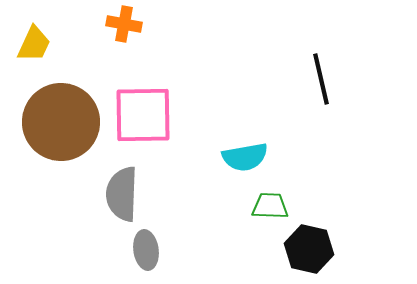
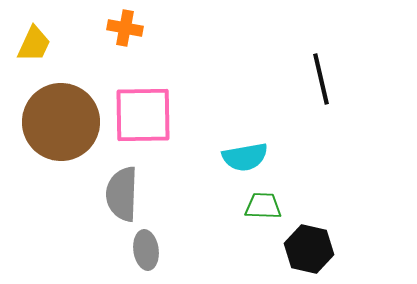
orange cross: moved 1 px right, 4 px down
green trapezoid: moved 7 px left
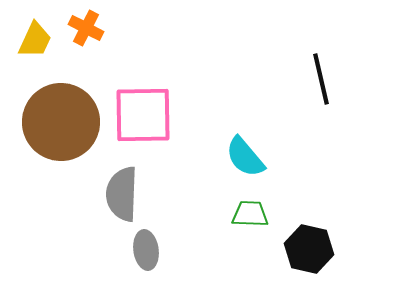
orange cross: moved 39 px left; rotated 16 degrees clockwise
yellow trapezoid: moved 1 px right, 4 px up
cyan semicircle: rotated 60 degrees clockwise
green trapezoid: moved 13 px left, 8 px down
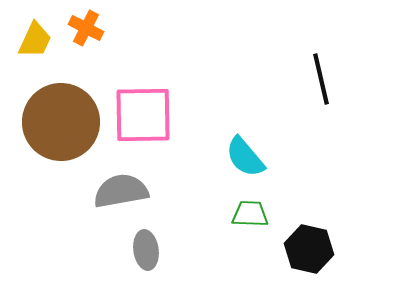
gray semicircle: moved 1 px left, 3 px up; rotated 78 degrees clockwise
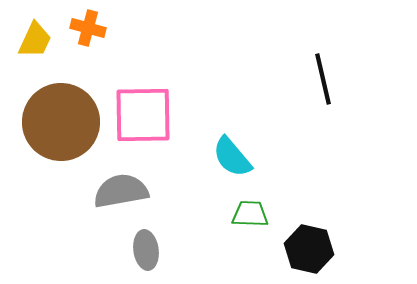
orange cross: moved 2 px right; rotated 12 degrees counterclockwise
black line: moved 2 px right
cyan semicircle: moved 13 px left
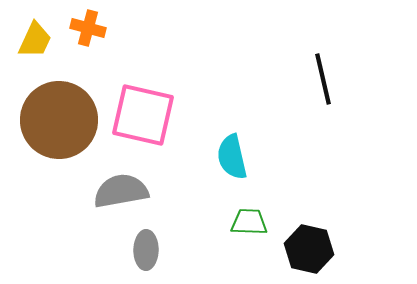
pink square: rotated 14 degrees clockwise
brown circle: moved 2 px left, 2 px up
cyan semicircle: rotated 27 degrees clockwise
green trapezoid: moved 1 px left, 8 px down
gray ellipse: rotated 9 degrees clockwise
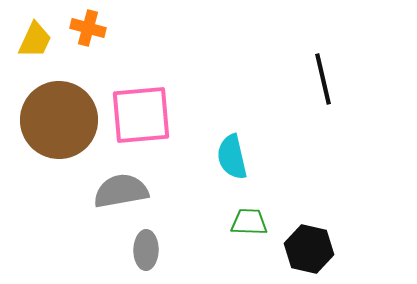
pink square: moved 2 px left; rotated 18 degrees counterclockwise
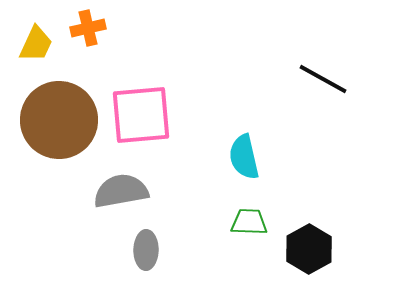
orange cross: rotated 28 degrees counterclockwise
yellow trapezoid: moved 1 px right, 4 px down
black line: rotated 48 degrees counterclockwise
cyan semicircle: moved 12 px right
black hexagon: rotated 18 degrees clockwise
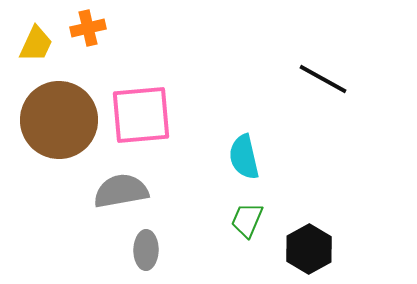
green trapezoid: moved 2 px left, 2 px up; rotated 69 degrees counterclockwise
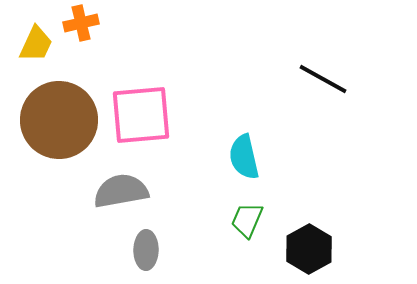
orange cross: moved 7 px left, 5 px up
